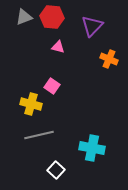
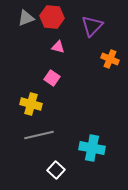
gray triangle: moved 2 px right, 1 px down
orange cross: moved 1 px right
pink square: moved 8 px up
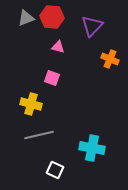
pink square: rotated 14 degrees counterclockwise
white square: moved 1 px left; rotated 18 degrees counterclockwise
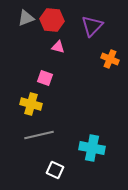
red hexagon: moved 3 px down
pink square: moved 7 px left
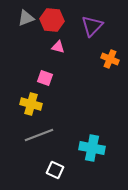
gray line: rotated 8 degrees counterclockwise
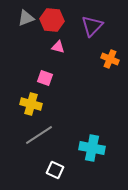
gray line: rotated 12 degrees counterclockwise
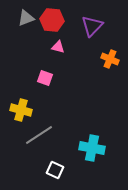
yellow cross: moved 10 px left, 6 px down
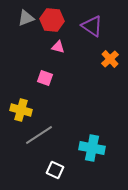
purple triangle: rotated 40 degrees counterclockwise
orange cross: rotated 24 degrees clockwise
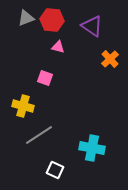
yellow cross: moved 2 px right, 4 px up
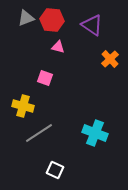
purple triangle: moved 1 px up
gray line: moved 2 px up
cyan cross: moved 3 px right, 15 px up; rotated 10 degrees clockwise
